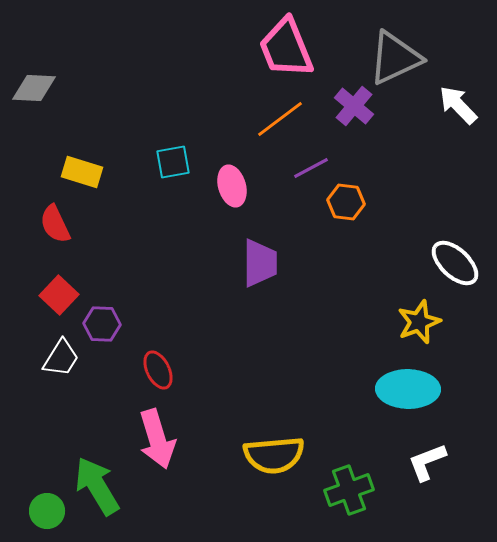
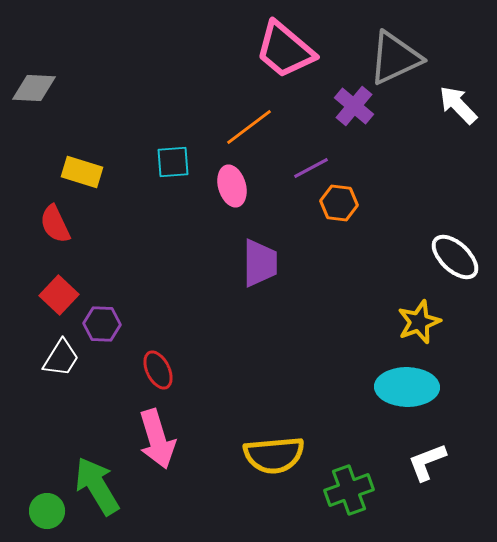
pink trapezoid: moved 1 px left, 2 px down; rotated 28 degrees counterclockwise
orange line: moved 31 px left, 8 px down
cyan square: rotated 6 degrees clockwise
orange hexagon: moved 7 px left, 1 px down
white ellipse: moved 6 px up
cyan ellipse: moved 1 px left, 2 px up
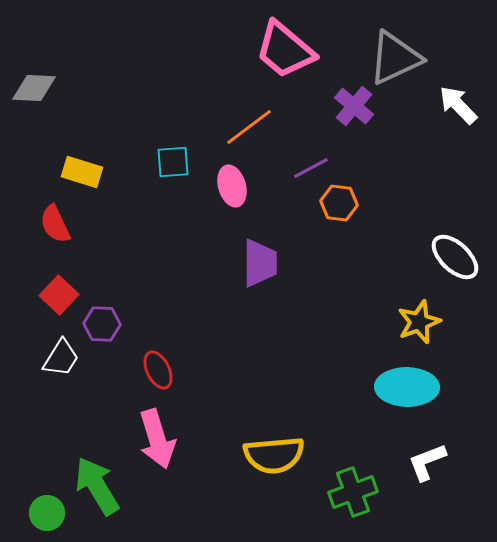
green cross: moved 4 px right, 2 px down
green circle: moved 2 px down
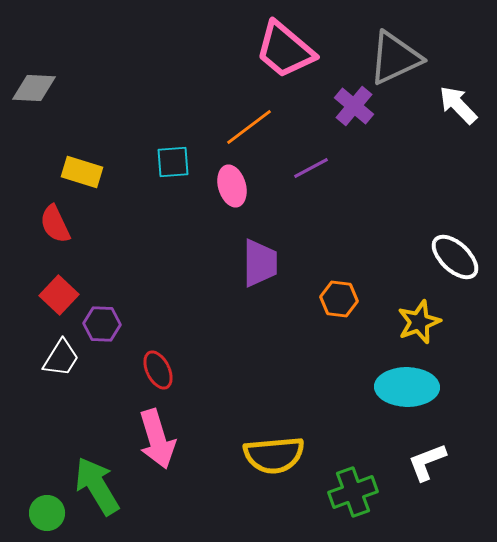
orange hexagon: moved 96 px down
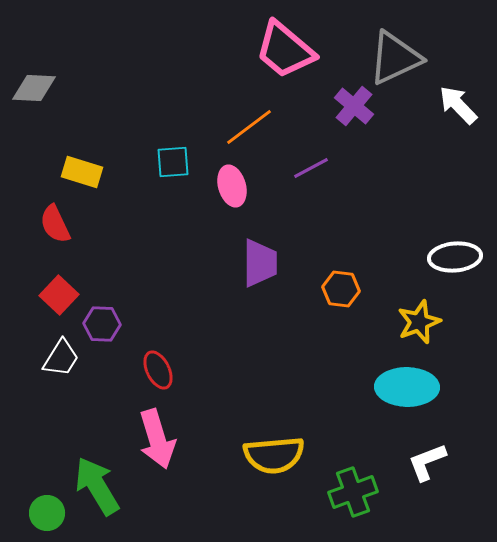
white ellipse: rotated 48 degrees counterclockwise
orange hexagon: moved 2 px right, 10 px up
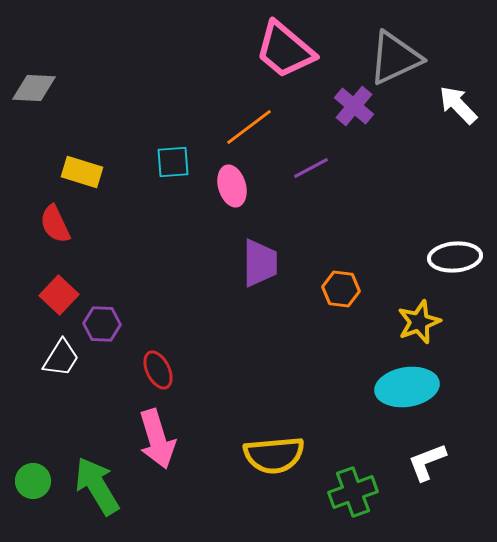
cyan ellipse: rotated 10 degrees counterclockwise
green circle: moved 14 px left, 32 px up
